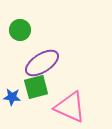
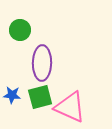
purple ellipse: rotated 56 degrees counterclockwise
green square: moved 4 px right, 10 px down
blue star: moved 2 px up
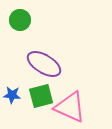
green circle: moved 10 px up
purple ellipse: moved 2 px right, 1 px down; rotated 60 degrees counterclockwise
green square: moved 1 px right, 1 px up
